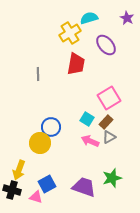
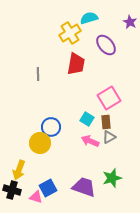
purple star: moved 3 px right, 4 px down
brown rectangle: rotated 48 degrees counterclockwise
blue square: moved 1 px right, 4 px down
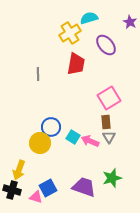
cyan square: moved 14 px left, 18 px down
gray triangle: rotated 32 degrees counterclockwise
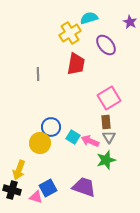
green star: moved 6 px left, 18 px up
